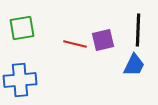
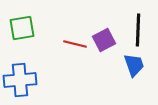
purple square: moved 1 px right; rotated 15 degrees counterclockwise
blue trapezoid: rotated 45 degrees counterclockwise
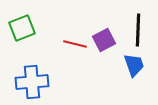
green square: rotated 12 degrees counterclockwise
blue cross: moved 12 px right, 2 px down
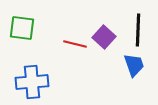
green square: rotated 28 degrees clockwise
purple square: moved 3 px up; rotated 20 degrees counterclockwise
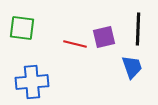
black line: moved 1 px up
purple square: rotated 35 degrees clockwise
blue trapezoid: moved 2 px left, 2 px down
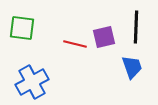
black line: moved 2 px left, 2 px up
blue cross: rotated 24 degrees counterclockwise
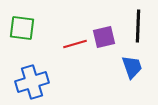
black line: moved 2 px right, 1 px up
red line: rotated 30 degrees counterclockwise
blue cross: rotated 12 degrees clockwise
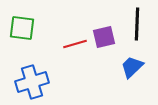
black line: moved 1 px left, 2 px up
blue trapezoid: rotated 115 degrees counterclockwise
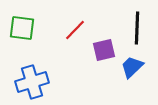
black line: moved 4 px down
purple square: moved 13 px down
red line: moved 14 px up; rotated 30 degrees counterclockwise
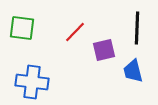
red line: moved 2 px down
blue trapezoid: moved 1 px right, 4 px down; rotated 60 degrees counterclockwise
blue cross: rotated 24 degrees clockwise
